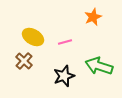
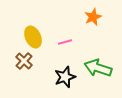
yellow ellipse: rotated 35 degrees clockwise
green arrow: moved 1 px left, 2 px down
black star: moved 1 px right, 1 px down
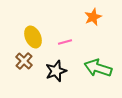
black star: moved 9 px left, 6 px up
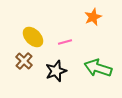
yellow ellipse: rotated 20 degrees counterclockwise
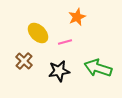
orange star: moved 16 px left
yellow ellipse: moved 5 px right, 4 px up
black star: moved 3 px right; rotated 10 degrees clockwise
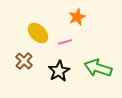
black star: rotated 20 degrees counterclockwise
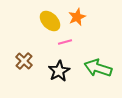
yellow ellipse: moved 12 px right, 12 px up
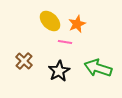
orange star: moved 7 px down
pink line: rotated 24 degrees clockwise
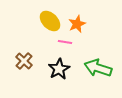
black star: moved 2 px up
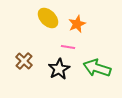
yellow ellipse: moved 2 px left, 3 px up
pink line: moved 3 px right, 5 px down
green arrow: moved 1 px left
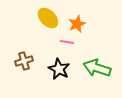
pink line: moved 1 px left, 5 px up
brown cross: rotated 30 degrees clockwise
black star: rotated 15 degrees counterclockwise
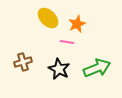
brown cross: moved 1 px left, 1 px down
green arrow: rotated 140 degrees clockwise
